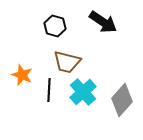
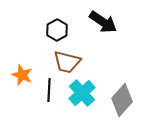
black hexagon: moved 2 px right, 4 px down; rotated 15 degrees clockwise
cyan cross: moved 1 px left, 1 px down
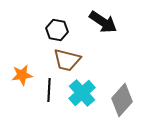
black hexagon: rotated 20 degrees counterclockwise
brown trapezoid: moved 2 px up
orange star: rotated 30 degrees counterclockwise
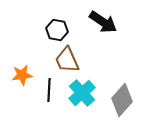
brown trapezoid: rotated 52 degrees clockwise
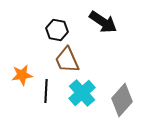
black line: moved 3 px left, 1 px down
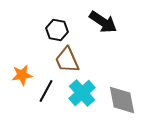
black line: rotated 25 degrees clockwise
gray diamond: rotated 52 degrees counterclockwise
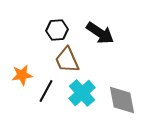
black arrow: moved 3 px left, 11 px down
black hexagon: rotated 15 degrees counterclockwise
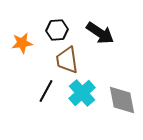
brown trapezoid: rotated 16 degrees clockwise
orange star: moved 32 px up
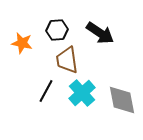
orange star: rotated 20 degrees clockwise
